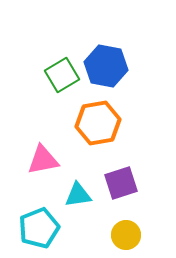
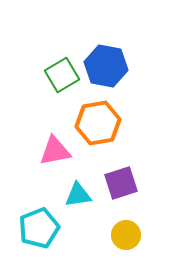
pink triangle: moved 12 px right, 9 px up
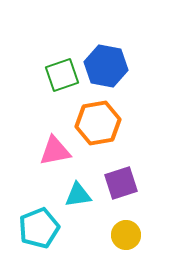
green square: rotated 12 degrees clockwise
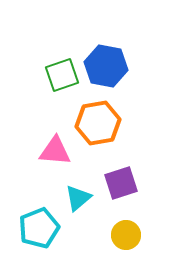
pink triangle: rotated 16 degrees clockwise
cyan triangle: moved 3 px down; rotated 32 degrees counterclockwise
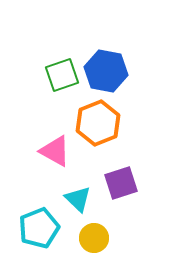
blue hexagon: moved 5 px down
orange hexagon: rotated 12 degrees counterclockwise
pink triangle: rotated 24 degrees clockwise
cyan triangle: moved 1 px down; rotated 36 degrees counterclockwise
yellow circle: moved 32 px left, 3 px down
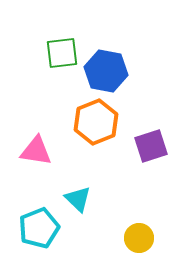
green square: moved 22 px up; rotated 12 degrees clockwise
orange hexagon: moved 2 px left, 1 px up
pink triangle: moved 19 px left; rotated 20 degrees counterclockwise
purple square: moved 30 px right, 37 px up
yellow circle: moved 45 px right
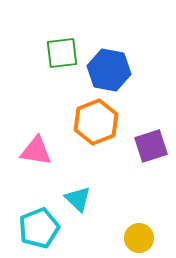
blue hexagon: moved 3 px right, 1 px up
